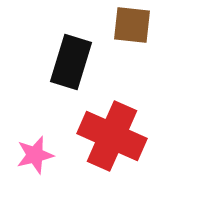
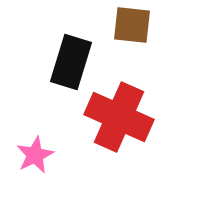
red cross: moved 7 px right, 19 px up
pink star: rotated 12 degrees counterclockwise
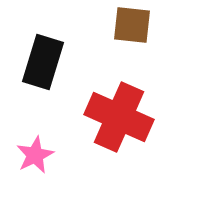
black rectangle: moved 28 px left
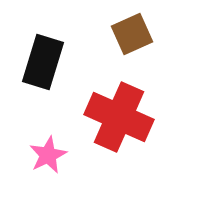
brown square: moved 9 px down; rotated 30 degrees counterclockwise
pink star: moved 13 px right
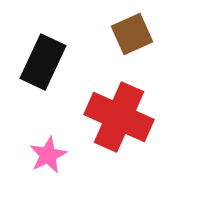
black rectangle: rotated 8 degrees clockwise
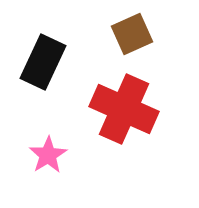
red cross: moved 5 px right, 8 px up
pink star: rotated 6 degrees counterclockwise
